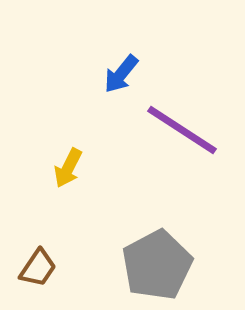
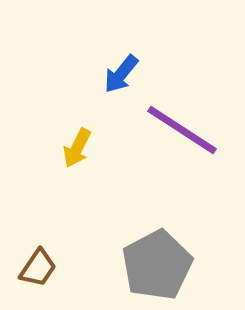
yellow arrow: moved 9 px right, 20 px up
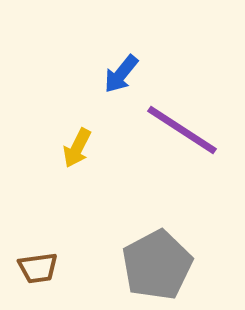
brown trapezoid: rotated 48 degrees clockwise
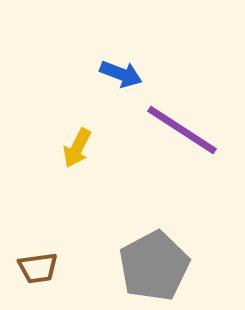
blue arrow: rotated 108 degrees counterclockwise
gray pentagon: moved 3 px left, 1 px down
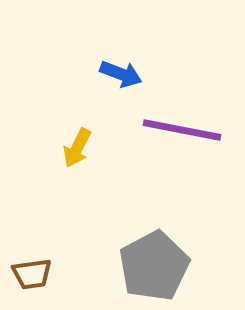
purple line: rotated 22 degrees counterclockwise
brown trapezoid: moved 6 px left, 6 px down
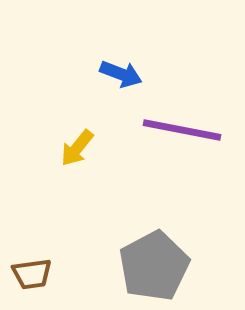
yellow arrow: rotated 12 degrees clockwise
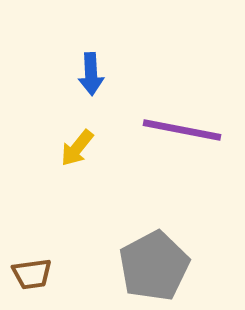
blue arrow: moved 30 px left; rotated 66 degrees clockwise
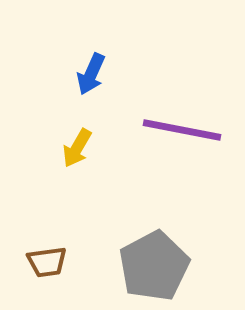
blue arrow: rotated 27 degrees clockwise
yellow arrow: rotated 9 degrees counterclockwise
brown trapezoid: moved 15 px right, 12 px up
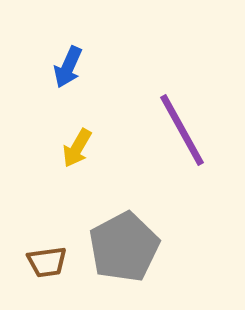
blue arrow: moved 23 px left, 7 px up
purple line: rotated 50 degrees clockwise
gray pentagon: moved 30 px left, 19 px up
